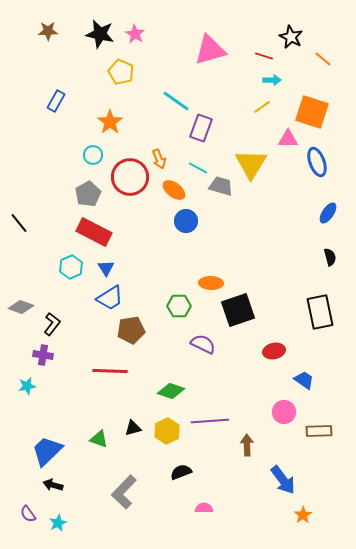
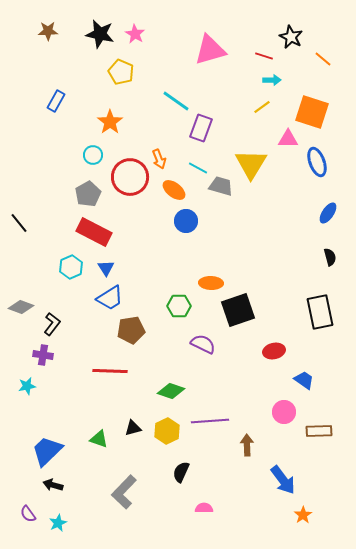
black semicircle at (181, 472): rotated 45 degrees counterclockwise
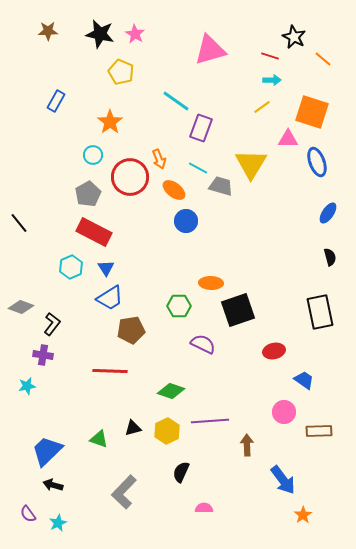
black star at (291, 37): moved 3 px right
red line at (264, 56): moved 6 px right
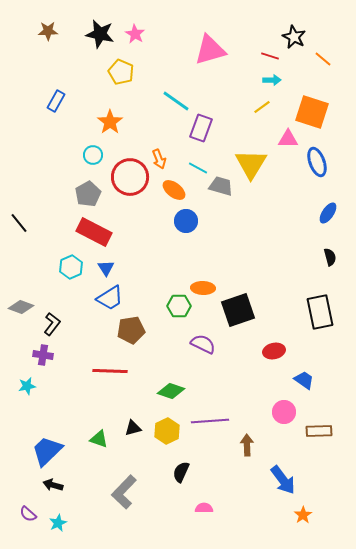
orange ellipse at (211, 283): moved 8 px left, 5 px down
purple semicircle at (28, 514): rotated 12 degrees counterclockwise
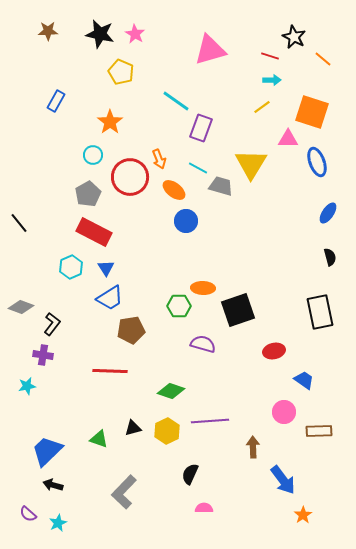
purple semicircle at (203, 344): rotated 10 degrees counterclockwise
brown arrow at (247, 445): moved 6 px right, 2 px down
black semicircle at (181, 472): moved 9 px right, 2 px down
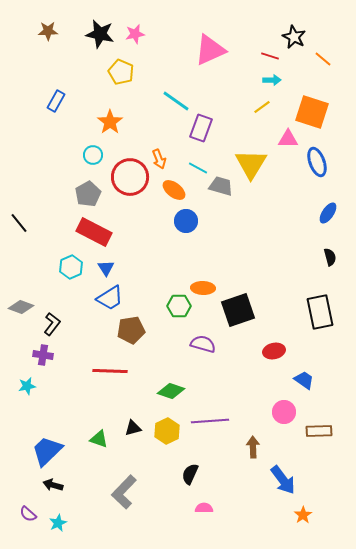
pink star at (135, 34): rotated 30 degrees clockwise
pink triangle at (210, 50): rotated 8 degrees counterclockwise
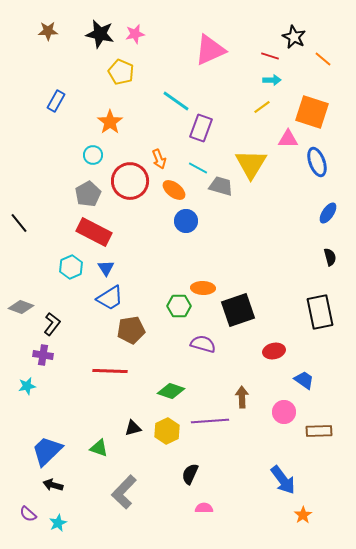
red circle at (130, 177): moved 4 px down
green triangle at (99, 439): moved 9 px down
brown arrow at (253, 447): moved 11 px left, 50 px up
